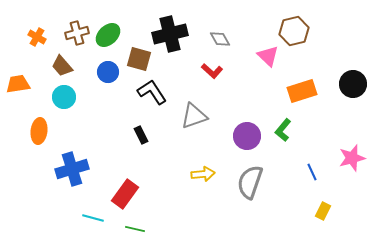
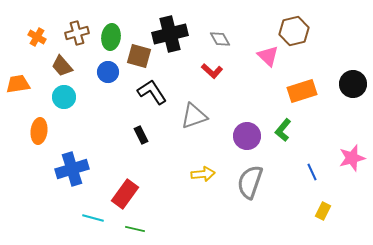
green ellipse: moved 3 px right, 2 px down; rotated 40 degrees counterclockwise
brown square: moved 3 px up
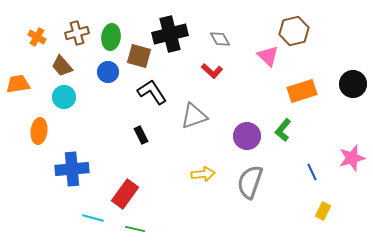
blue cross: rotated 12 degrees clockwise
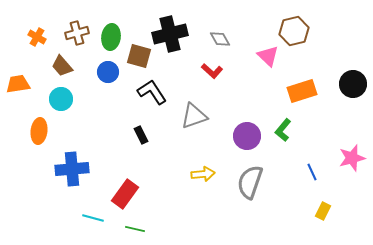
cyan circle: moved 3 px left, 2 px down
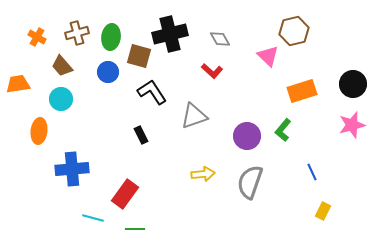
pink star: moved 33 px up
green line: rotated 12 degrees counterclockwise
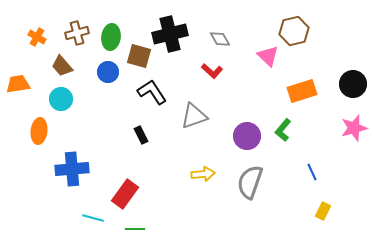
pink star: moved 2 px right, 3 px down
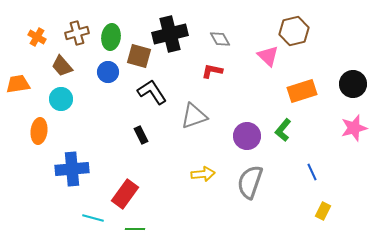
red L-shape: rotated 150 degrees clockwise
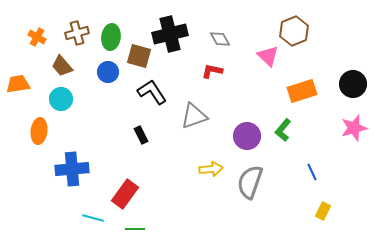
brown hexagon: rotated 8 degrees counterclockwise
yellow arrow: moved 8 px right, 5 px up
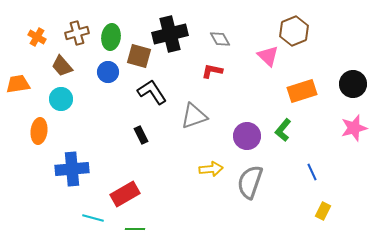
red rectangle: rotated 24 degrees clockwise
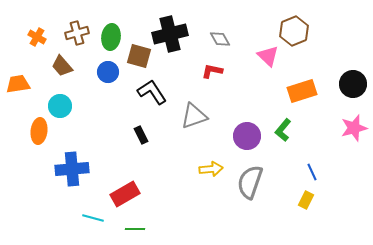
cyan circle: moved 1 px left, 7 px down
yellow rectangle: moved 17 px left, 11 px up
